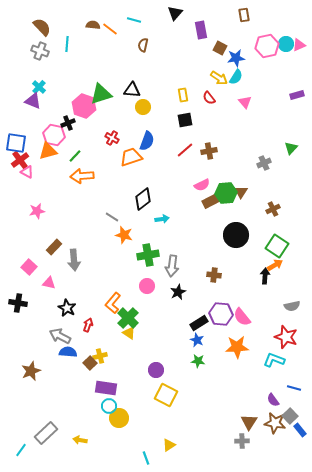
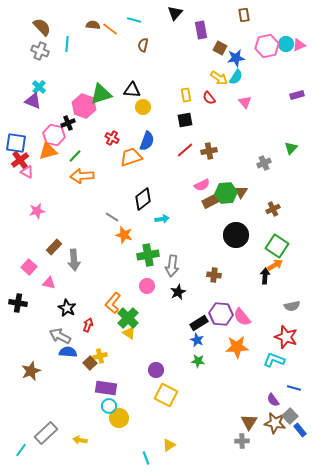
yellow rectangle at (183, 95): moved 3 px right
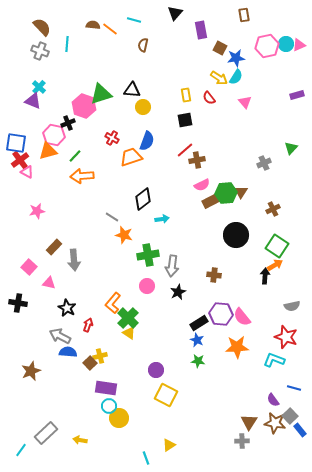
brown cross at (209, 151): moved 12 px left, 9 px down
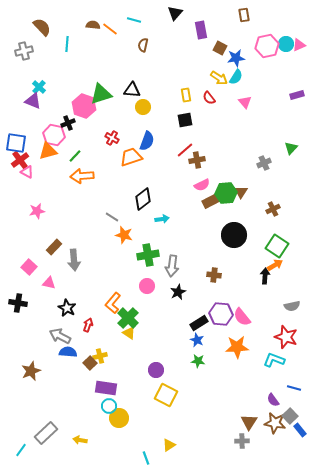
gray cross at (40, 51): moved 16 px left; rotated 36 degrees counterclockwise
black circle at (236, 235): moved 2 px left
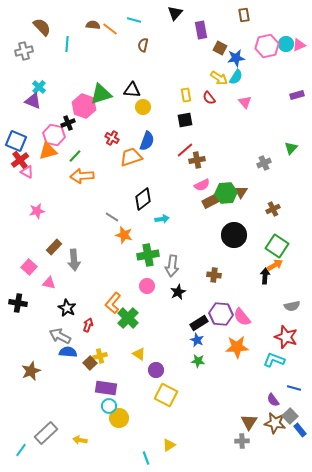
blue square at (16, 143): moved 2 px up; rotated 15 degrees clockwise
yellow triangle at (129, 333): moved 10 px right, 21 px down
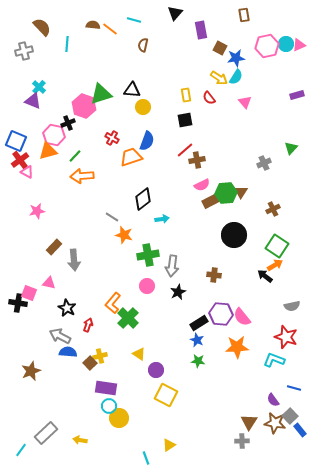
pink square at (29, 267): moved 26 px down; rotated 21 degrees counterclockwise
black arrow at (265, 276): rotated 56 degrees counterclockwise
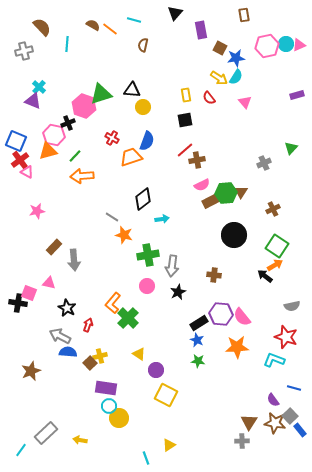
brown semicircle at (93, 25): rotated 24 degrees clockwise
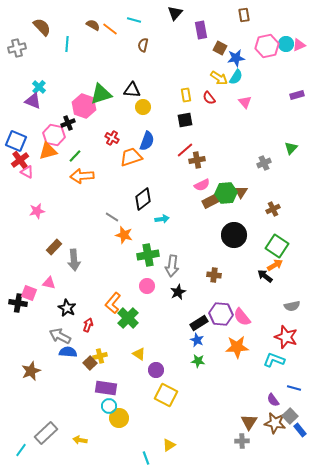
gray cross at (24, 51): moved 7 px left, 3 px up
